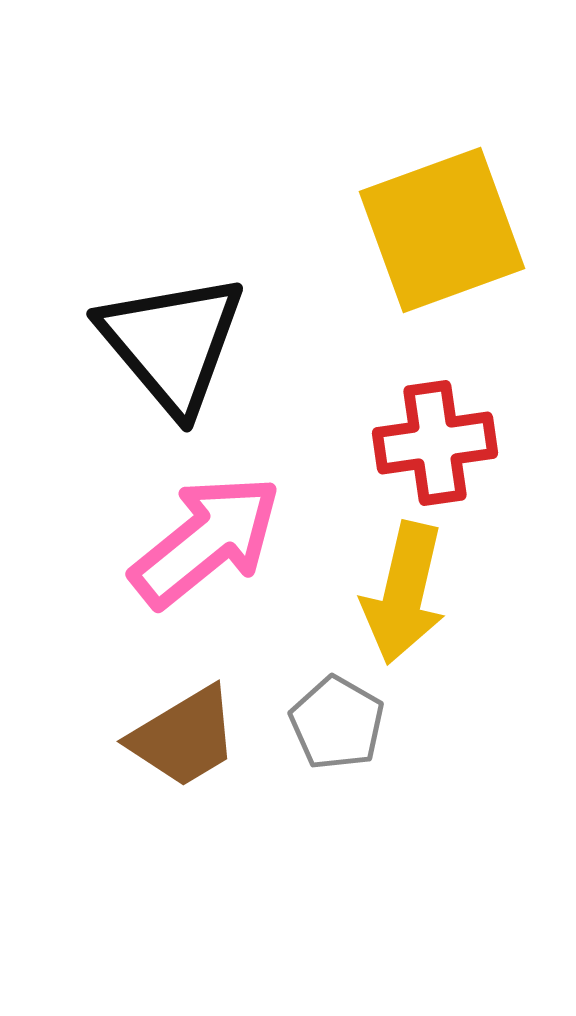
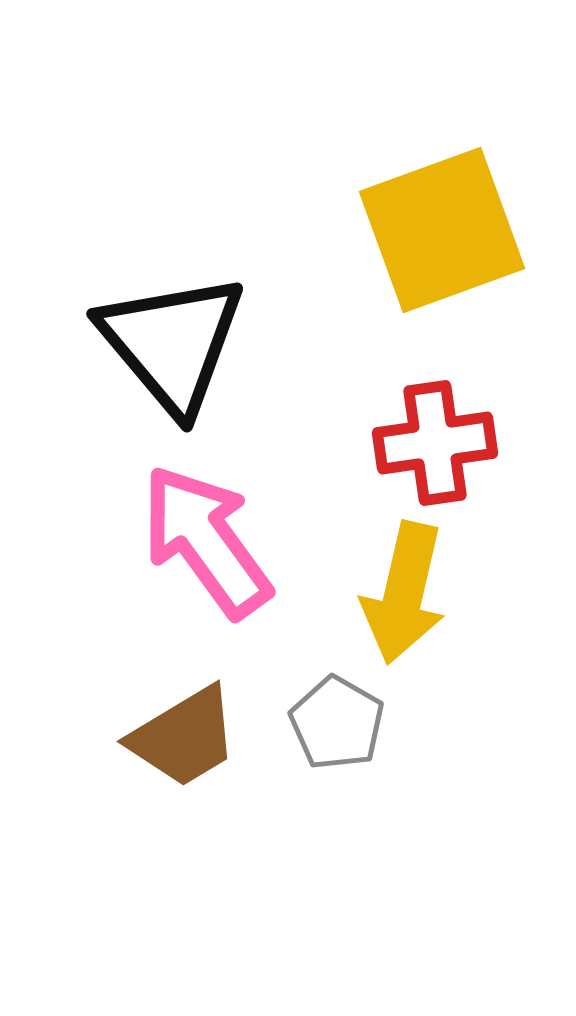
pink arrow: rotated 87 degrees counterclockwise
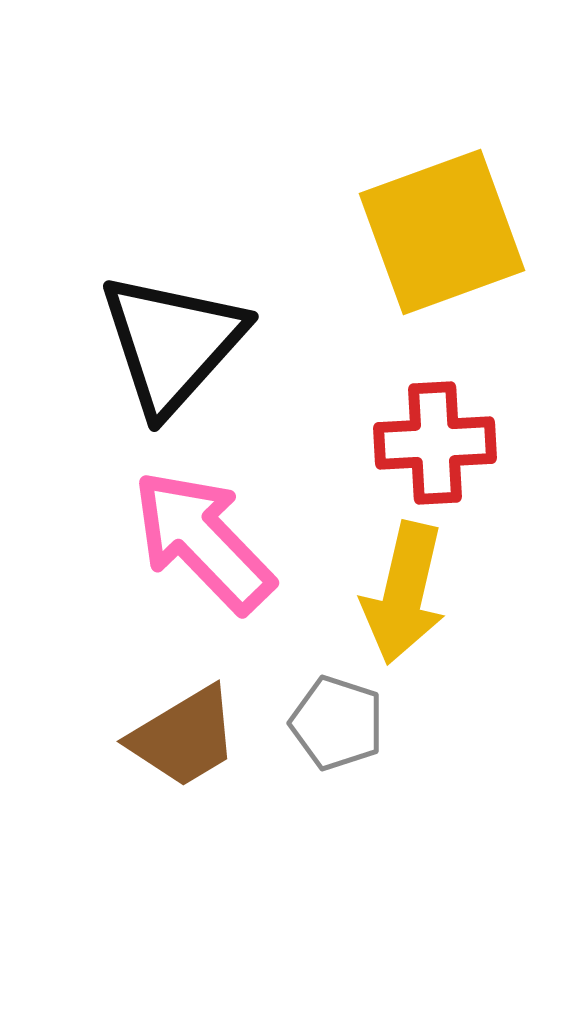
yellow square: moved 2 px down
black triangle: rotated 22 degrees clockwise
red cross: rotated 5 degrees clockwise
pink arrow: moved 3 px left; rotated 8 degrees counterclockwise
gray pentagon: rotated 12 degrees counterclockwise
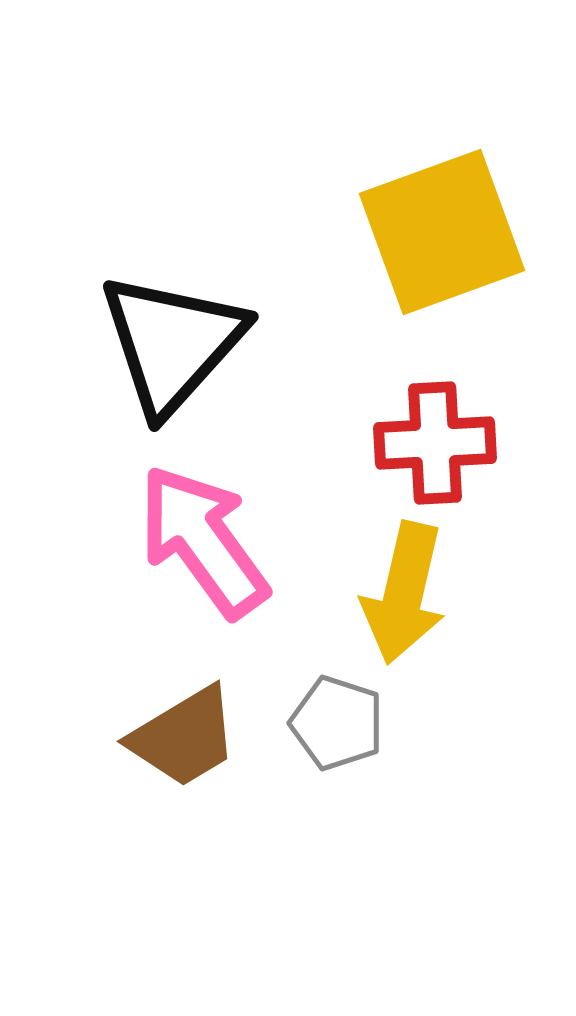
pink arrow: rotated 8 degrees clockwise
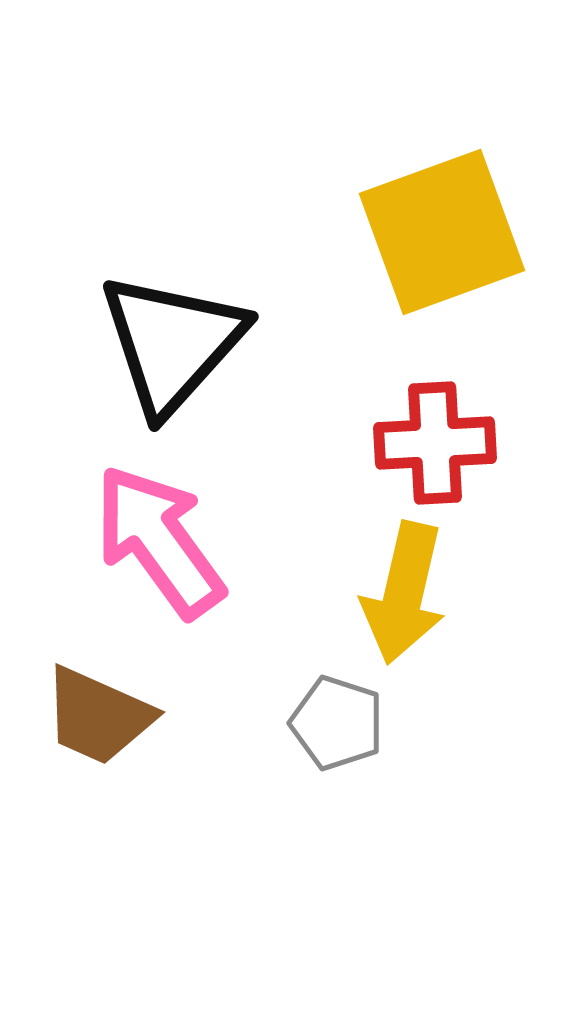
pink arrow: moved 44 px left
brown trapezoid: moved 86 px left, 21 px up; rotated 55 degrees clockwise
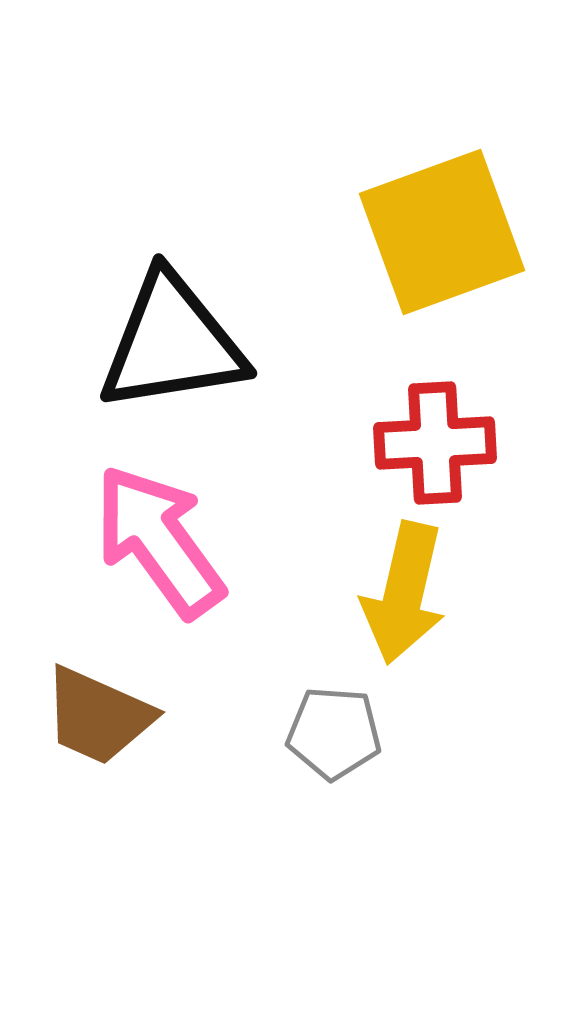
black triangle: rotated 39 degrees clockwise
gray pentagon: moved 3 px left, 10 px down; rotated 14 degrees counterclockwise
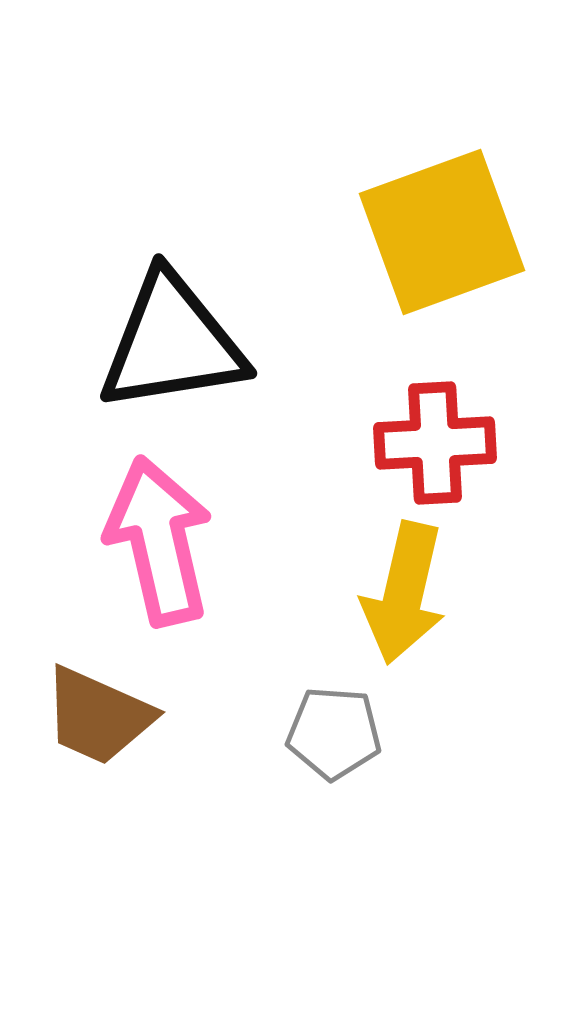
pink arrow: rotated 23 degrees clockwise
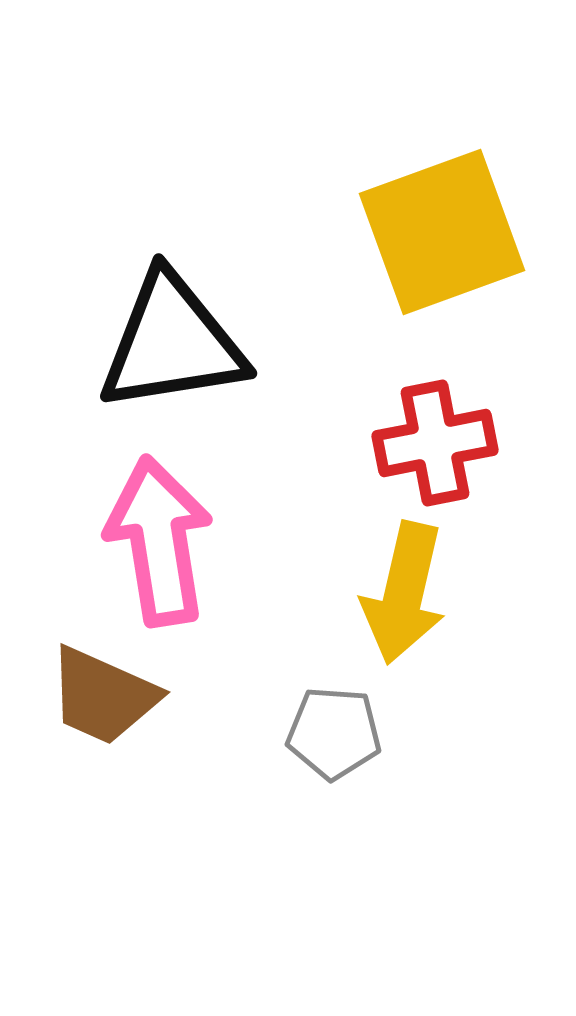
red cross: rotated 8 degrees counterclockwise
pink arrow: rotated 4 degrees clockwise
brown trapezoid: moved 5 px right, 20 px up
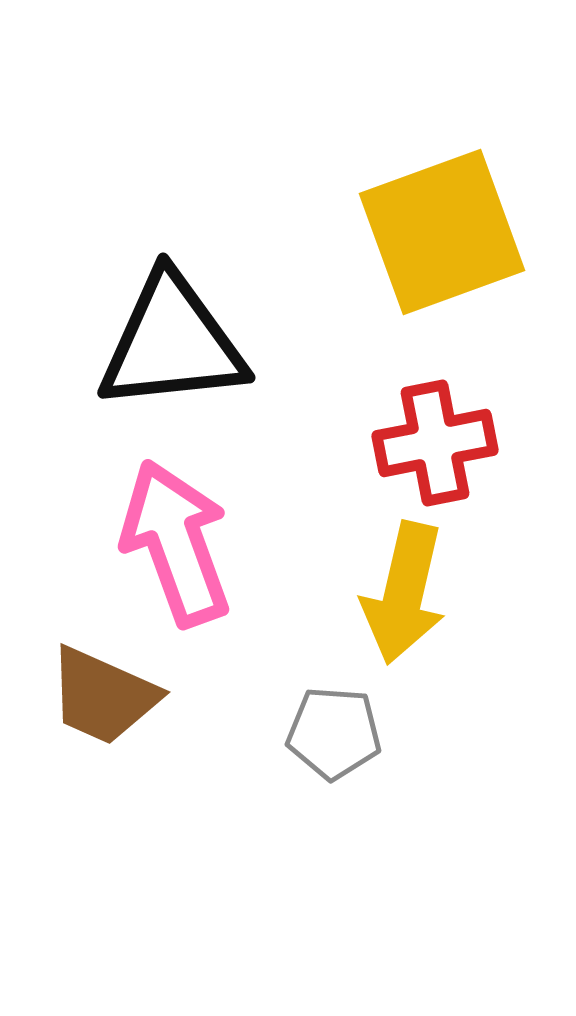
black triangle: rotated 3 degrees clockwise
pink arrow: moved 17 px right, 2 px down; rotated 11 degrees counterclockwise
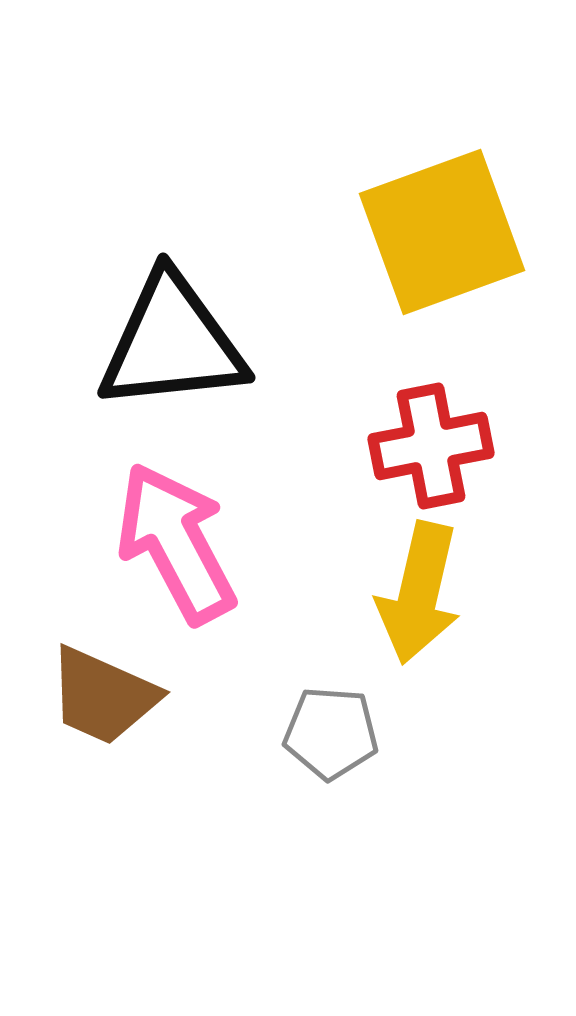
red cross: moved 4 px left, 3 px down
pink arrow: rotated 8 degrees counterclockwise
yellow arrow: moved 15 px right
gray pentagon: moved 3 px left
